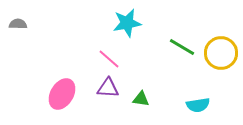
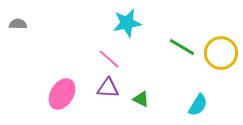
green triangle: rotated 18 degrees clockwise
cyan semicircle: rotated 50 degrees counterclockwise
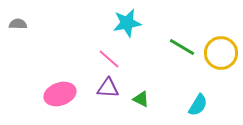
pink ellipse: moved 2 px left; rotated 40 degrees clockwise
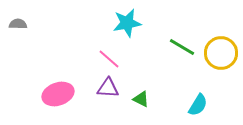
pink ellipse: moved 2 px left
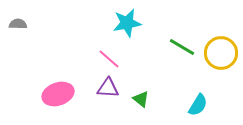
green triangle: rotated 12 degrees clockwise
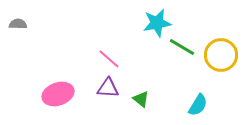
cyan star: moved 30 px right
yellow circle: moved 2 px down
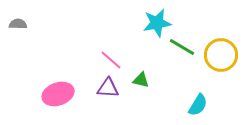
pink line: moved 2 px right, 1 px down
green triangle: moved 19 px up; rotated 24 degrees counterclockwise
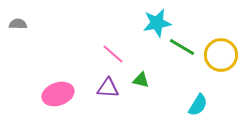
pink line: moved 2 px right, 6 px up
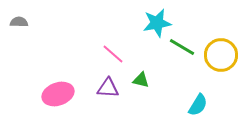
gray semicircle: moved 1 px right, 2 px up
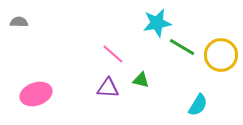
pink ellipse: moved 22 px left
